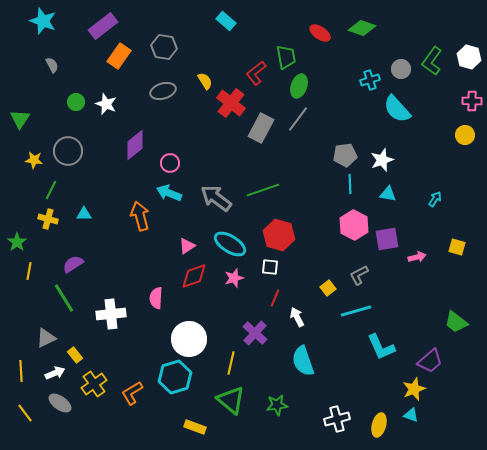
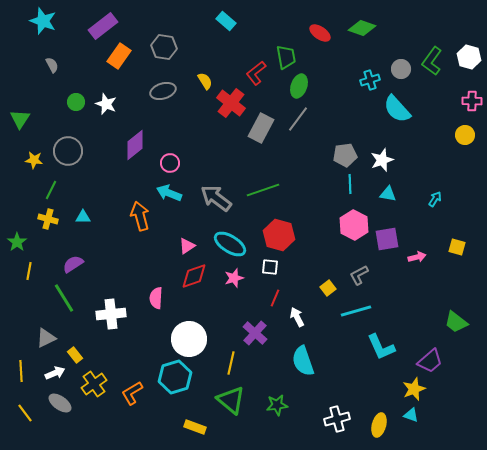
cyan triangle at (84, 214): moved 1 px left, 3 px down
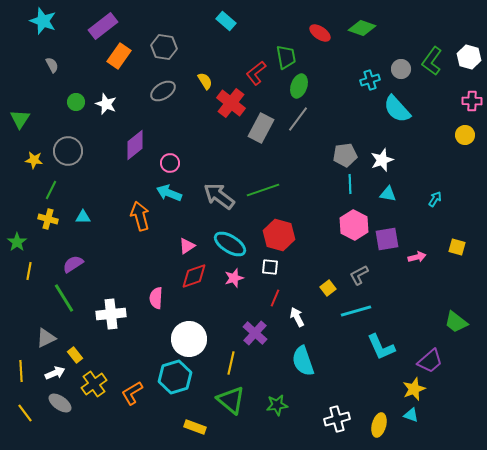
gray ellipse at (163, 91): rotated 15 degrees counterclockwise
gray arrow at (216, 198): moved 3 px right, 2 px up
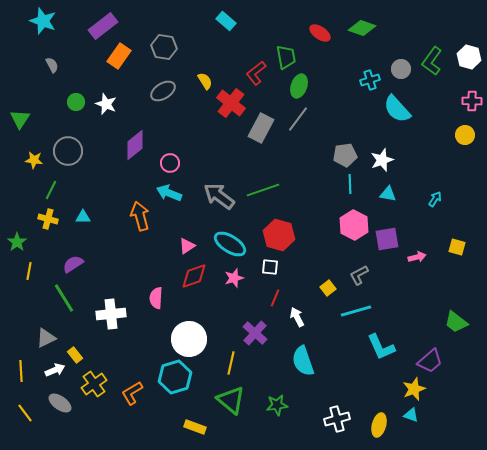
white arrow at (55, 373): moved 3 px up
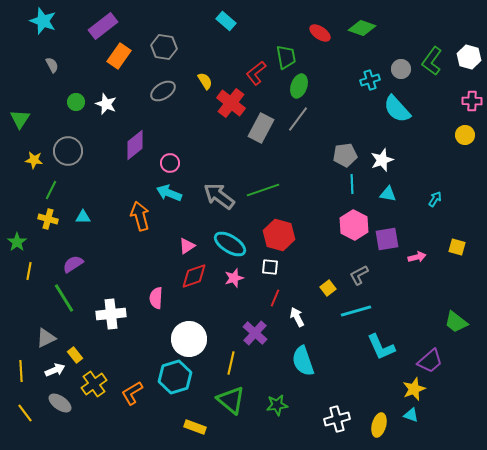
cyan line at (350, 184): moved 2 px right
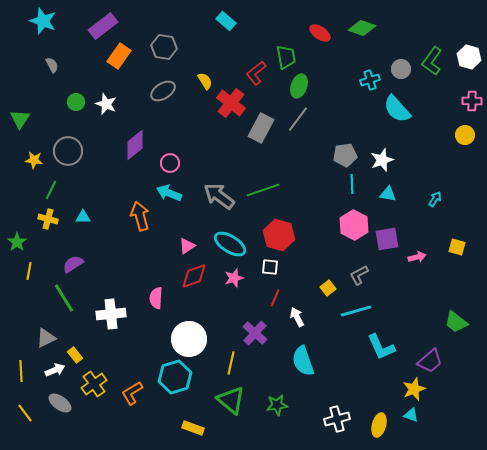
yellow rectangle at (195, 427): moved 2 px left, 1 px down
